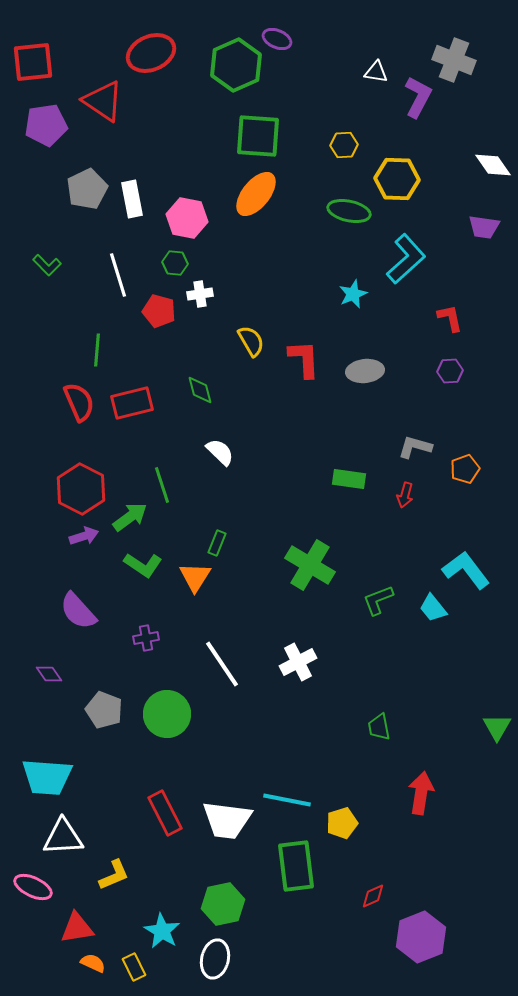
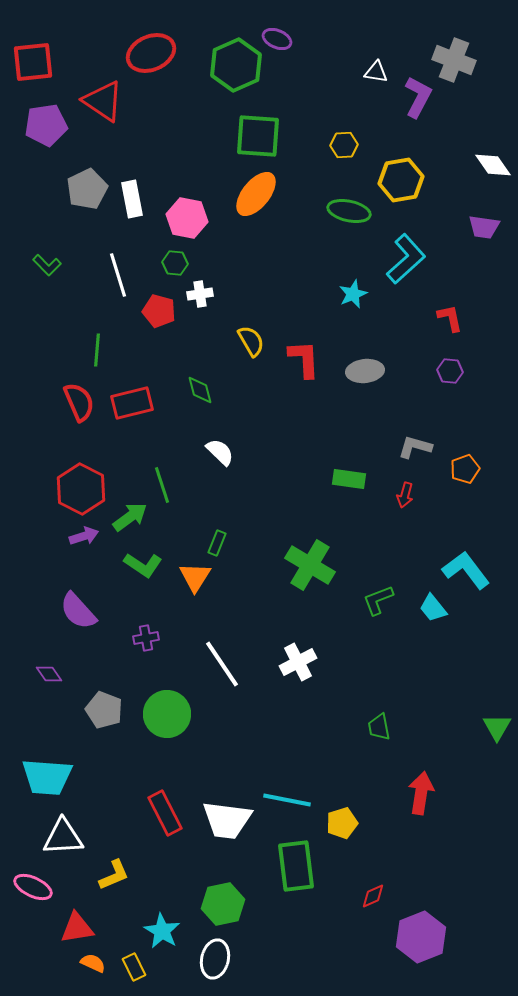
yellow hexagon at (397, 179): moved 4 px right, 1 px down; rotated 12 degrees counterclockwise
purple hexagon at (450, 371): rotated 10 degrees clockwise
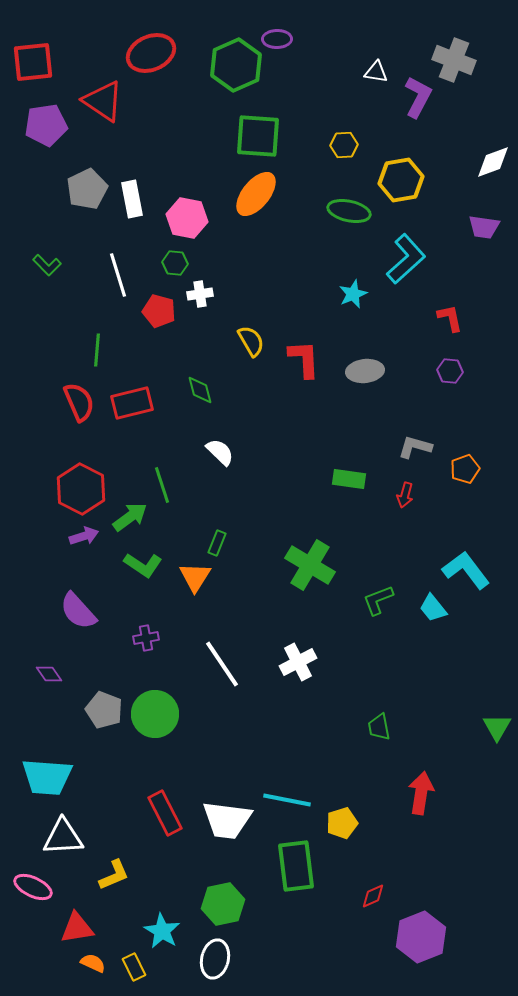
purple ellipse at (277, 39): rotated 24 degrees counterclockwise
white diamond at (493, 165): moved 3 px up; rotated 75 degrees counterclockwise
green circle at (167, 714): moved 12 px left
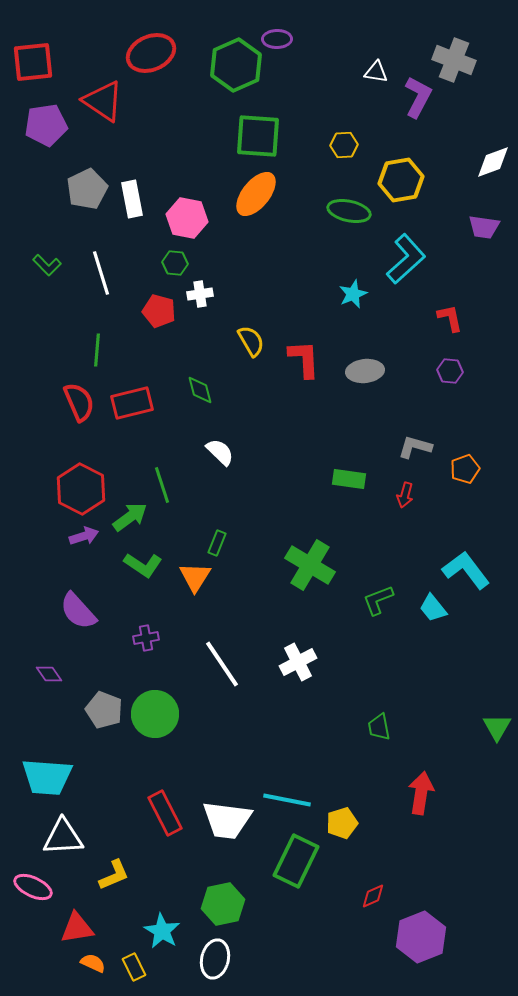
white line at (118, 275): moved 17 px left, 2 px up
green rectangle at (296, 866): moved 5 px up; rotated 33 degrees clockwise
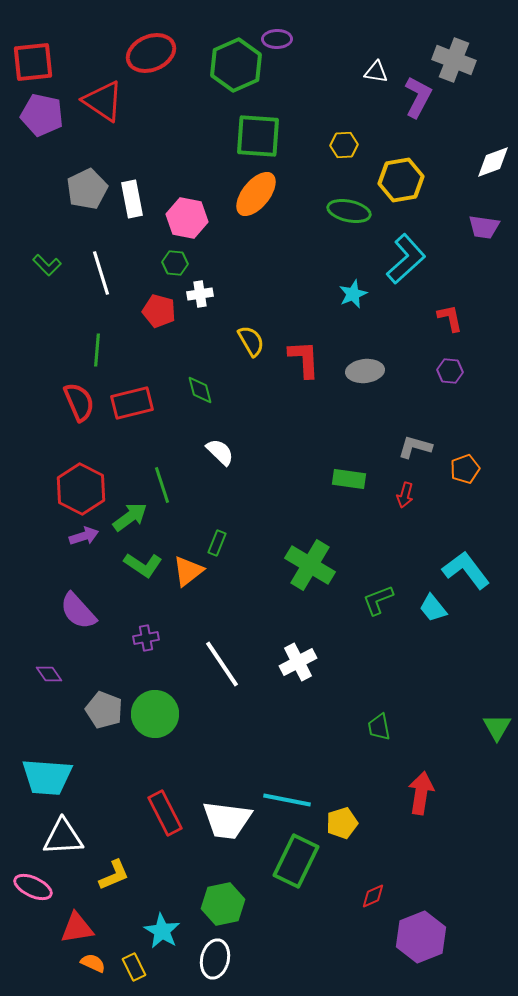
purple pentagon at (46, 125): moved 4 px left, 10 px up; rotated 21 degrees clockwise
orange triangle at (195, 577): moved 7 px left, 6 px up; rotated 20 degrees clockwise
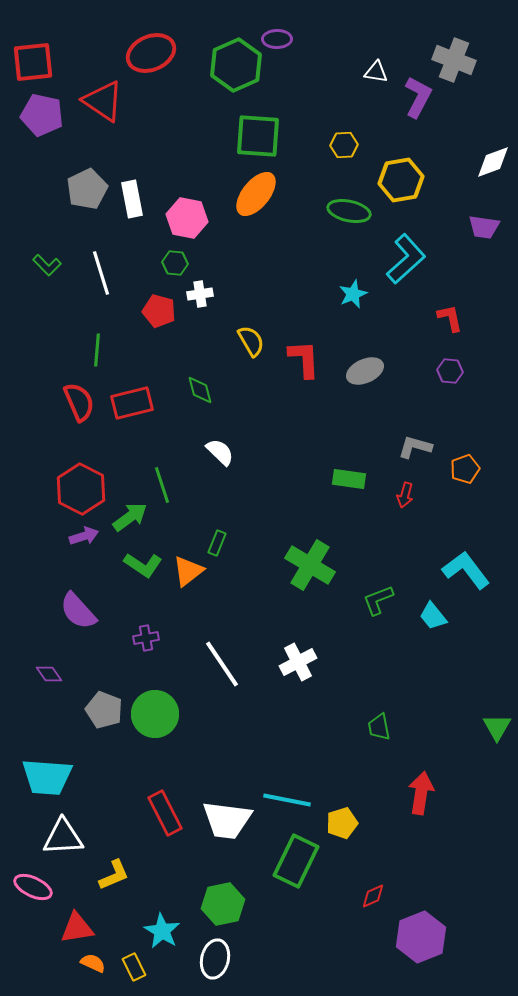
gray ellipse at (365, 371): rotated 18 degrees counterclockwise
cyan trapezoid at (433, 608): moved 8 px down
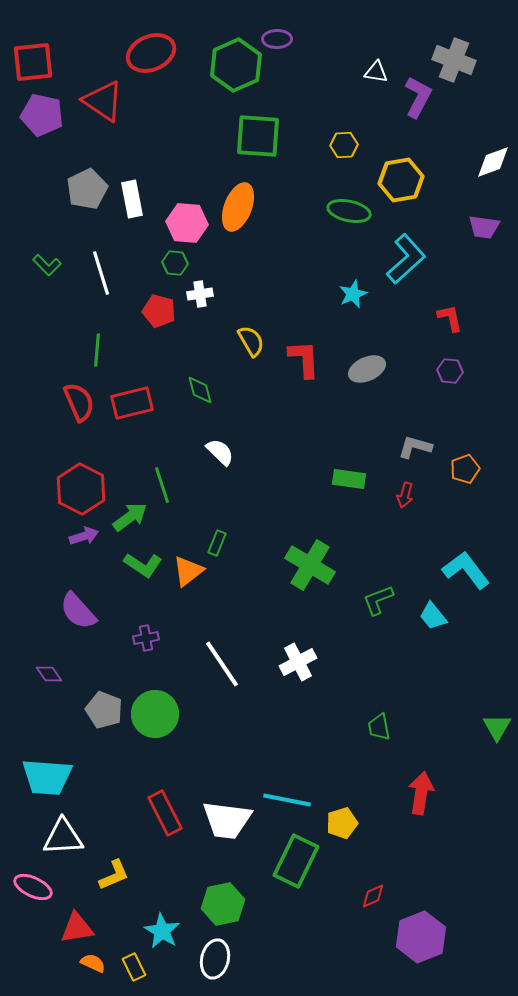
orange ellipse at (256, 194): moved 18 px left, 13 px down; rotated 18 degrees counterclockwise
pink hexagon at (187, 218): moved 5 px down; rotated 6 degrees counterclockwise
gray ellipse at (365, 371): moved 2 px right, 2 px up
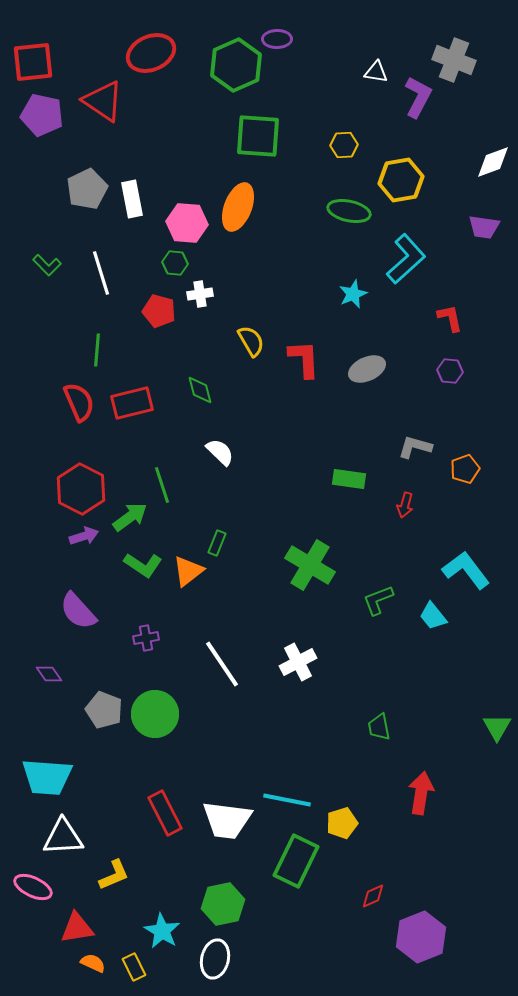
red arrow at (405, 495): moved 10 px down
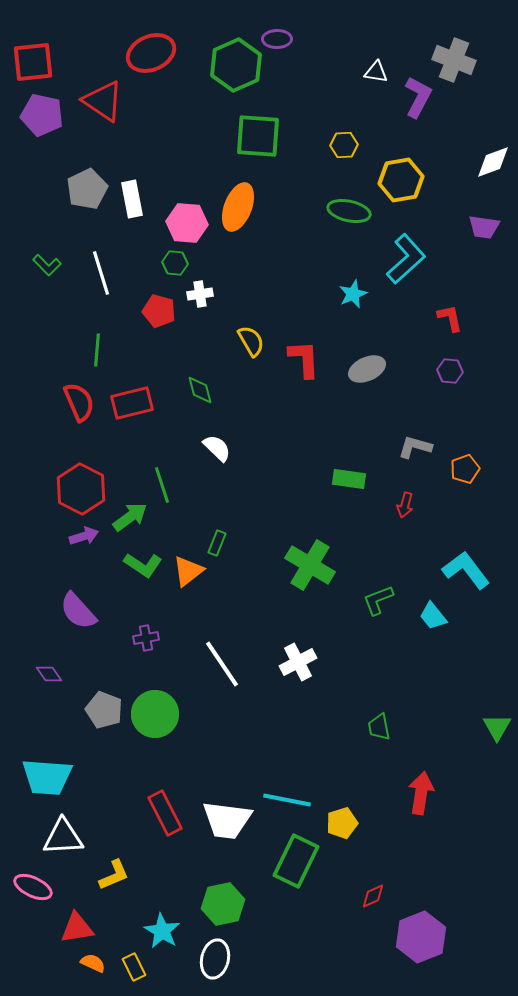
white semicircle at (220, 452): moved 3 px left, 4 px up
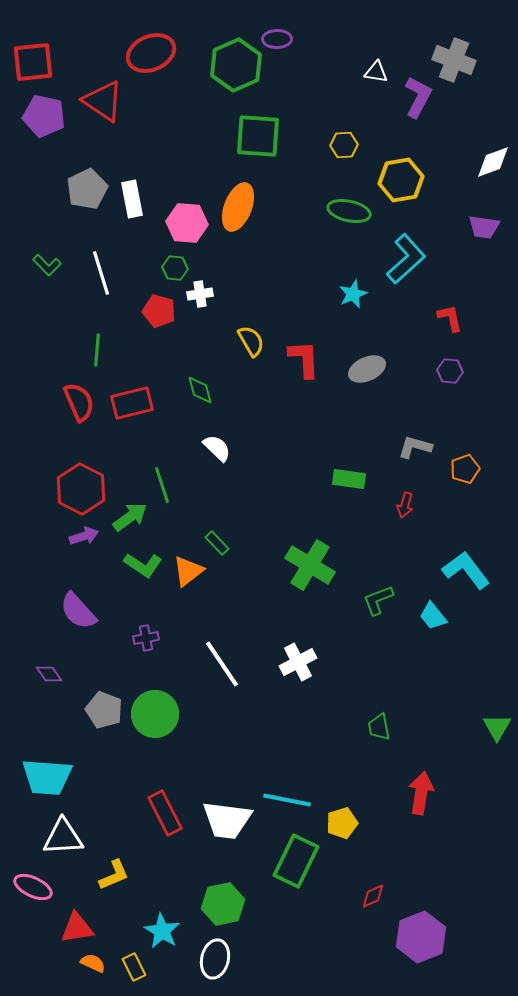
purple pentagon at (42, 115): moved 2 px right, 1 px down
green hexagon at (175, 263): moved 5 px down
green rectangle at (217, 543): rotated 65 degrees counterclockwise
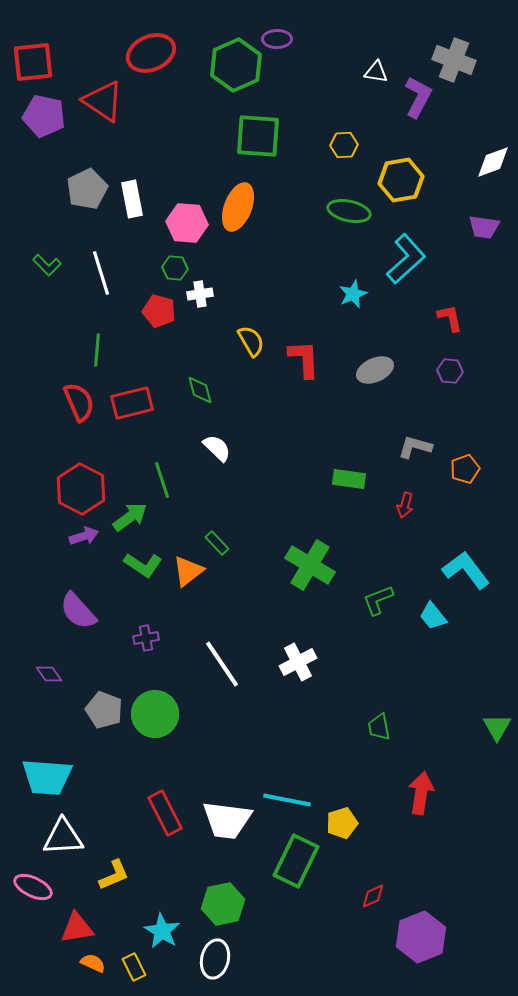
gray ellipse at (367, 369): moved 8 px right, 1 px down
green line at (162, 485): moved 5 px up
